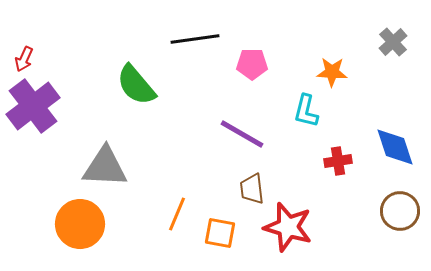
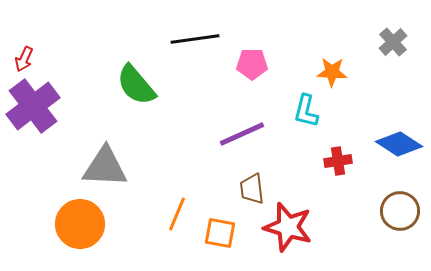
purple line: rotated 54 degrees counterclockwise
blue diamond: moved 4 px right, 3 px up; rotated 39 degrees counterclockwise
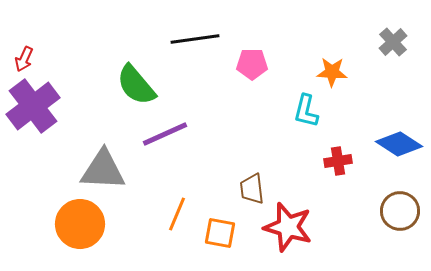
purple line: moved 77 px left
gray triangle: moved 2 px left, 3 px down
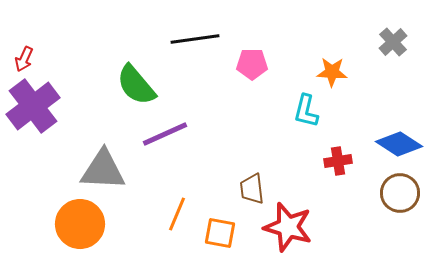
brown circle: moved 18 px up
